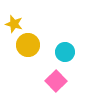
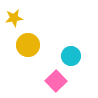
yellow star: moved 6 px up; rotated 24 degrees counterclockwise
cyan circle: moved 6 px right, 4 px down
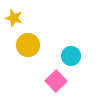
yellow star: rotated 24 degrees clockwise
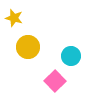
yellow circle: moved 2 px down
pink square: moved 1 px left
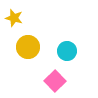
cyan circle: moved 4 px left, 5 px up
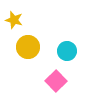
yellow star: moved 2 px down
pink square: moved 1 px right
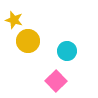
yellow circle: moved 6 px up
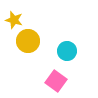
pink square: rotated 10 degrees counterclockwise
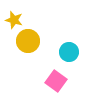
cyan circle: moved 2 px right, 1 px down
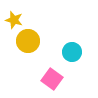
cyan circle: moved 3 px right
pink square: moved 4 px left, 2 px up
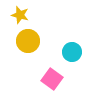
yellow star: moved 6 px right, 5 px up
